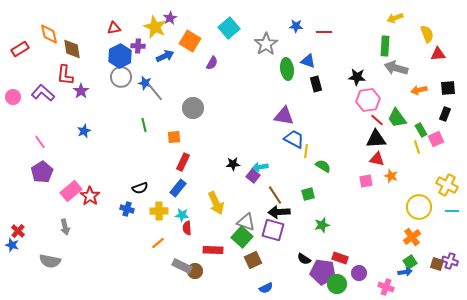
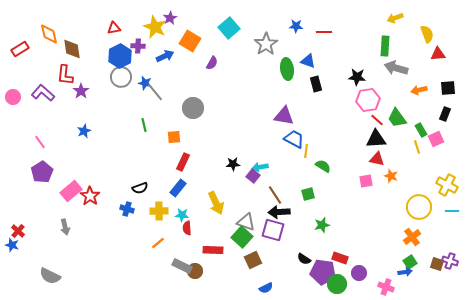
gray semicircle at (50, 261): moved 15 px down; rotated 15 degrees clockwise
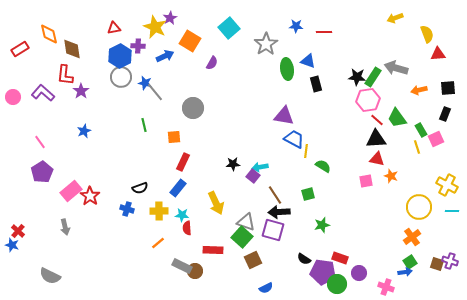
green rectangle at (385, 46): moved 12 px left, 31 px down; rotated 30 degrees clockwise
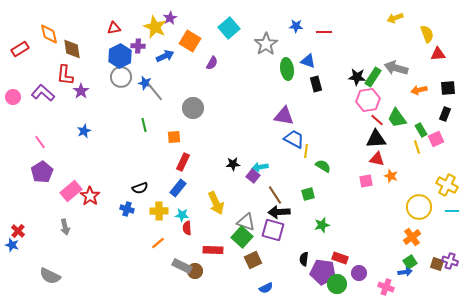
black semicircle at (304, 259): rotated 64 degrees clockwise
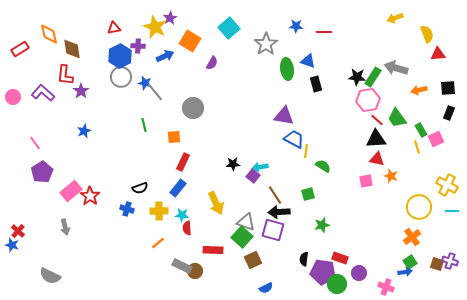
black rectangle at (445, 114): moved 4 px right, 1 px up
pink line at (40, 142): moved 5 px left, 1 px down
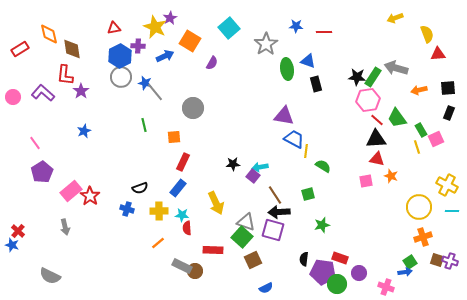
orange cross at (412, 237): moved 11 px right; rotated 18 degrees clockwise
brown square at (437, 264): moved 4 px up
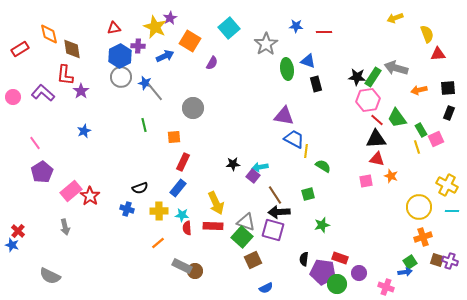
red rectangle at (213, 250): moved 24 px up
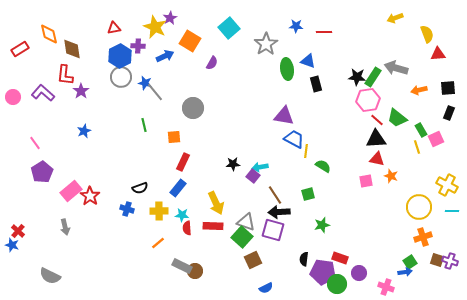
green trapezoid at (397, 118): rotated 15 degrees counterclockwise
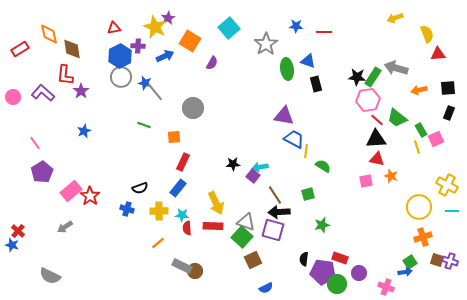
purple star at (170, 18): moved 2 px left
green line at (144, 125): rotated 56 degrees counterclockwise
gray arrow at (65, 227): rotated 70 degrees clockwise
